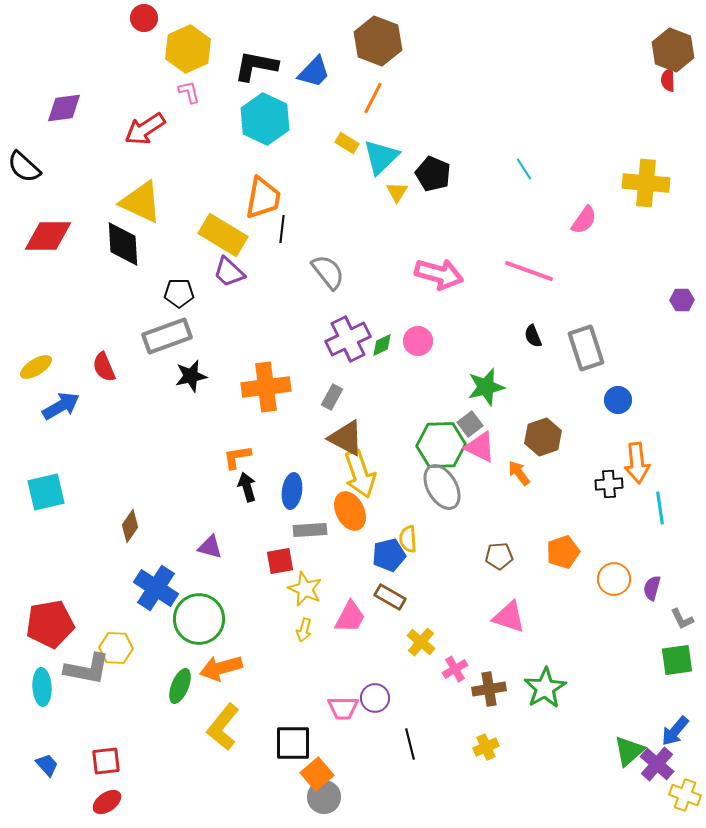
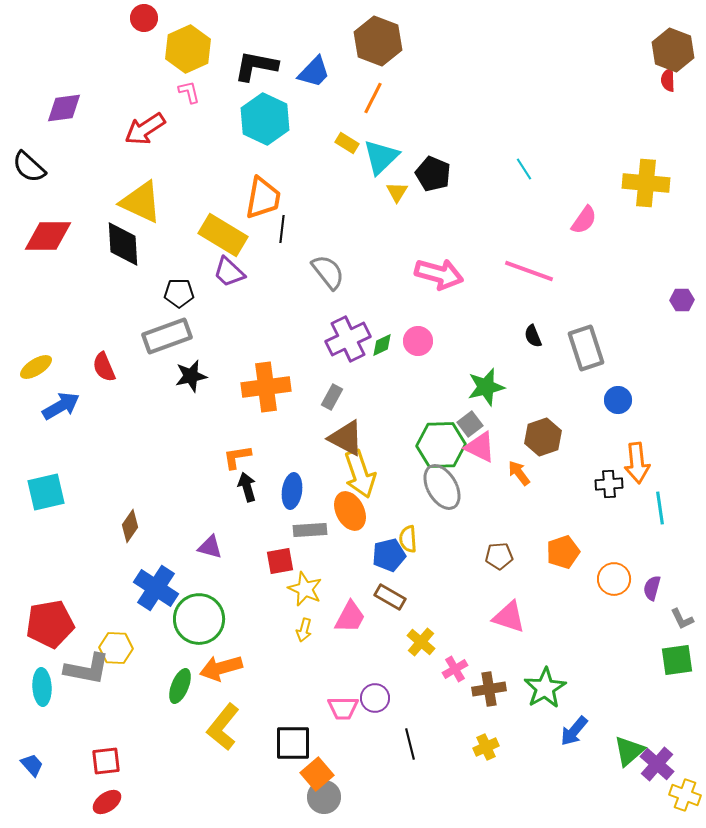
black semicircle at (24, 167): moved 5 px right
blue arrow at (675, 731): moved 101 px left
blue trapezoid at (47, 765): moved 15 px left
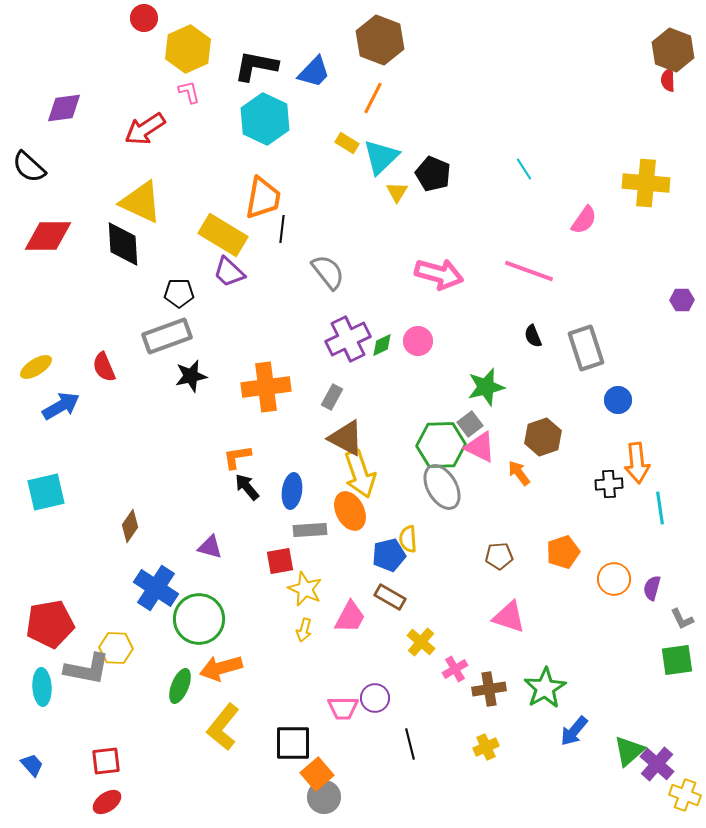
brown hexagon at (378, 41): moved 2 px right, 1 px up
black arrow at (247, 487): rotated 24 degrees counterclockwise
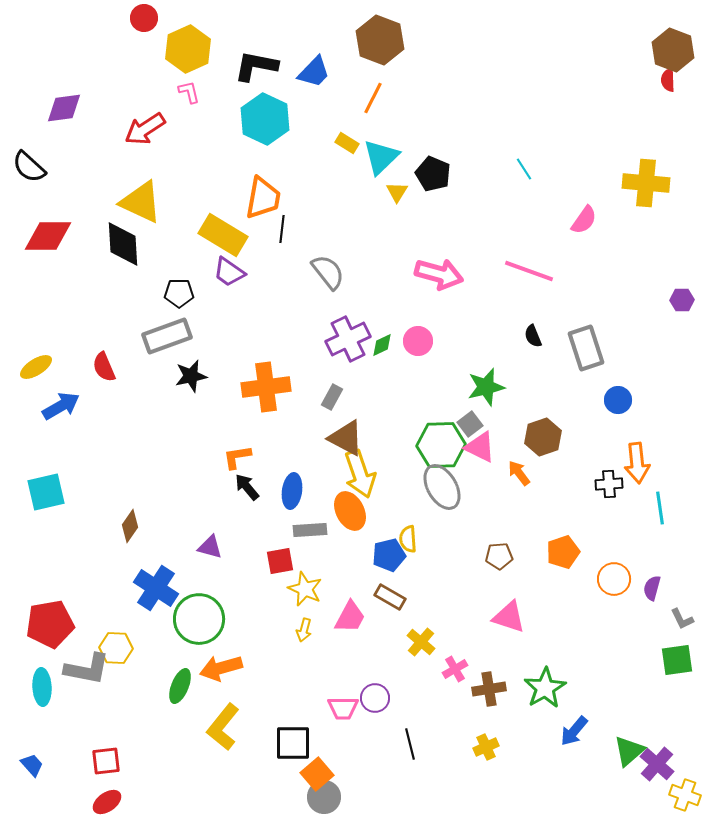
purple trapezoid at (229, 272): rotated 8 degrees counterclockwise
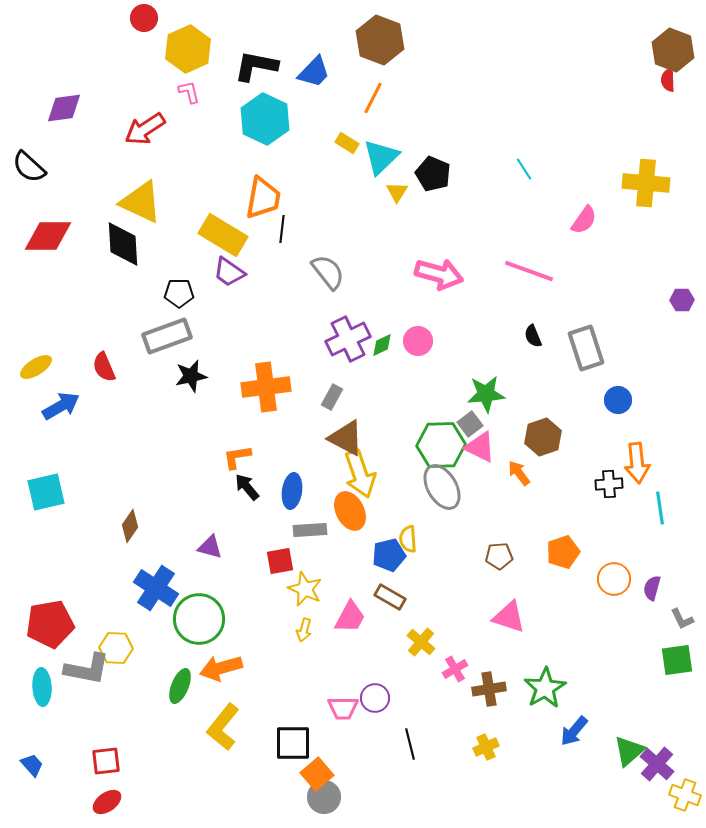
green star at (486, 387): moved 7 px down; rotated 9 degrees clockwise
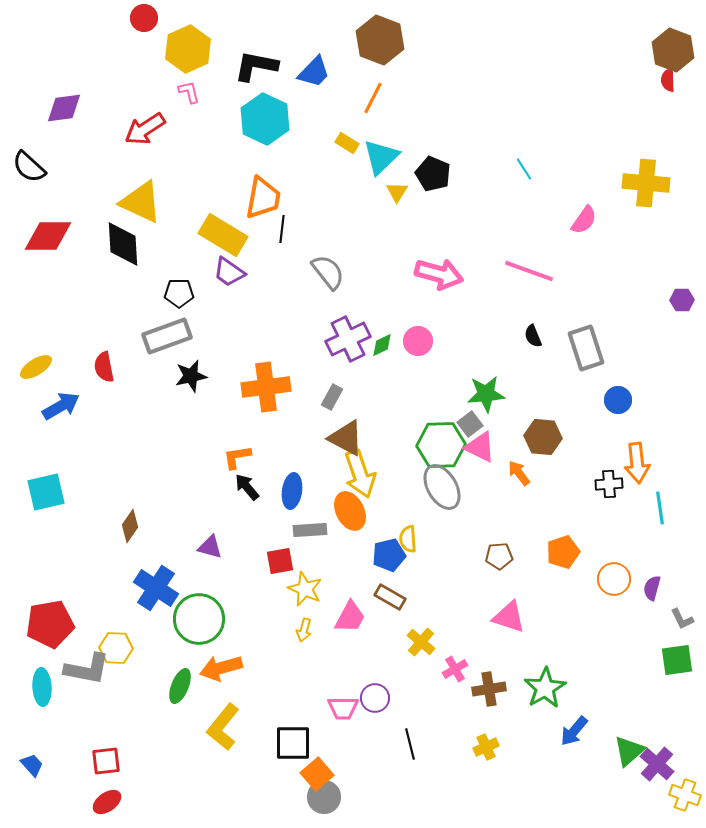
red semicircle at (104, 367): rotated 12 degrees clockwise
brown hexagon at (543, 437): rotated 24 degrees clockwise
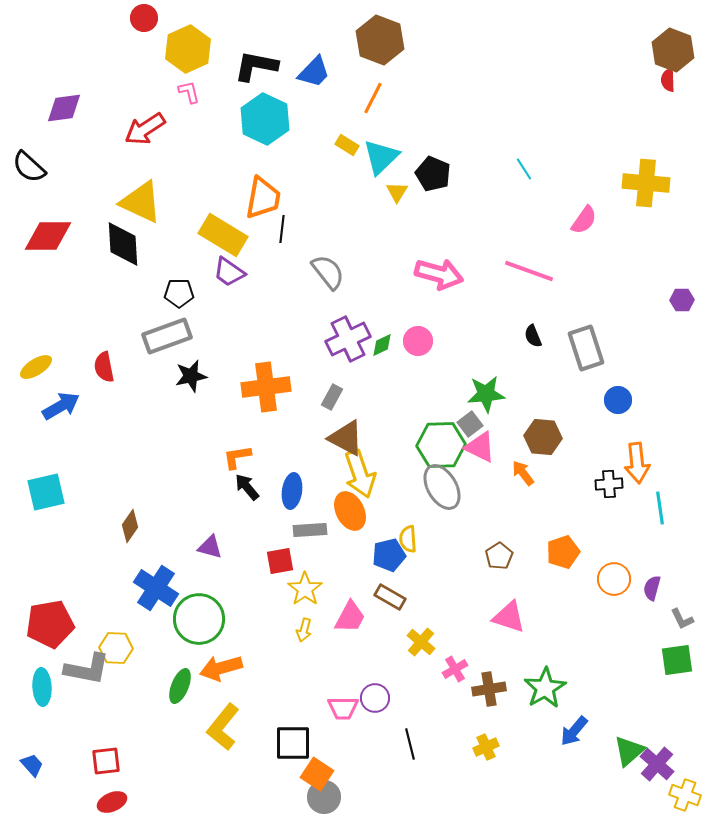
yellow rectangle at (347, 143): moved 2 px down
orange arrow at (519, 473): moved 4 px right
brown pentagon at (499, 556): rotated 28 degrees counterclockwise
yellow star at (305, 589): rotated 12 degrees clockwise
orange square at (317, 774): rotated 16 degrees counterclockwise
red ellipse at (107, 802): moved 5 px right; rotated 12 degrees clockwise
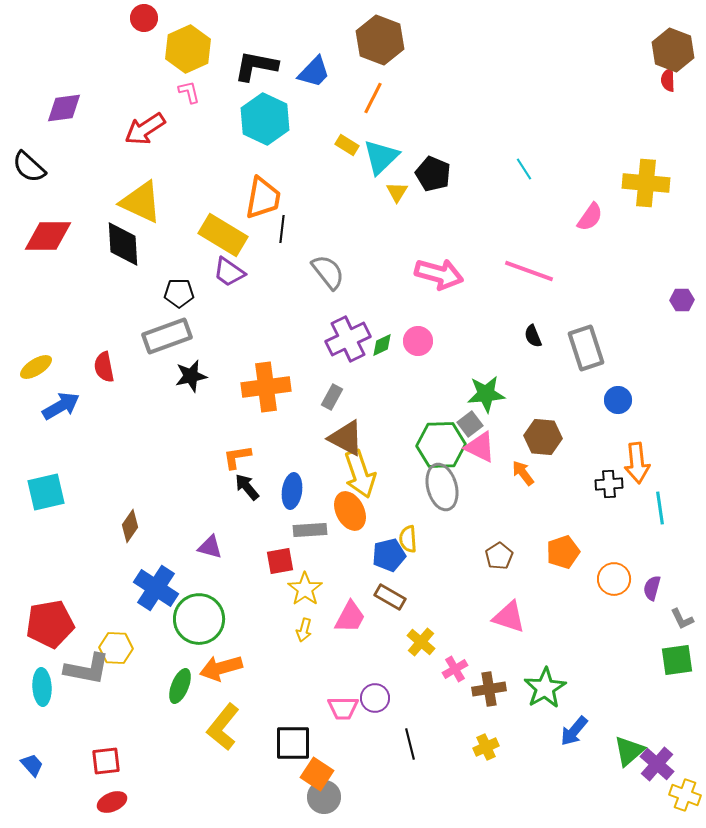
pink semicircle at (584, 220): moved 6 px right, 3 px up
gray ellipse at (442, 487): rotated 15 degrees clockwise
